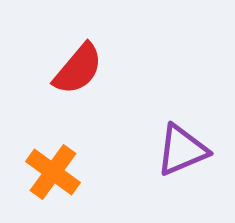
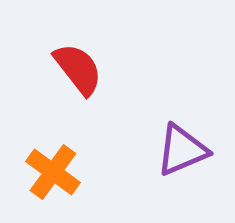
red semicircle: rotated 78 degrees counterclockwise
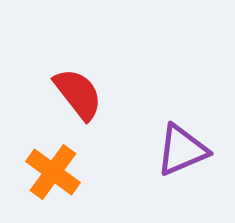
red semicircle: moved 25 px down
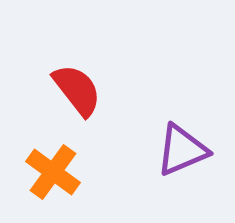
red semicircle: moved 1 px left, 4 px up
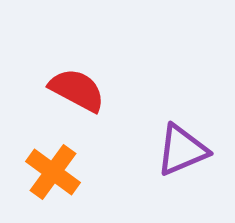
red semicircle: rotated 24 degrees counterclockwise
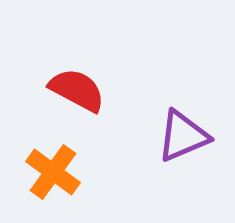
purple triangle: moved 1 px right, 14 px up
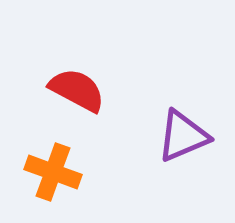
orange cross: rotated 16 degrees counterclockwise
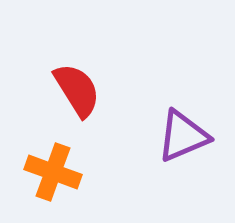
red semicircle: rotated 30 degrees clockwise
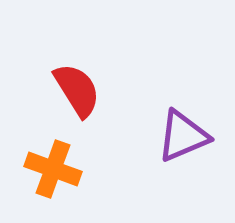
orange cross: moved 3 px up
